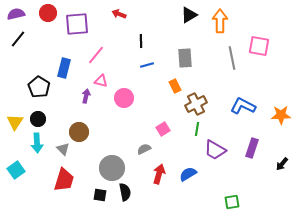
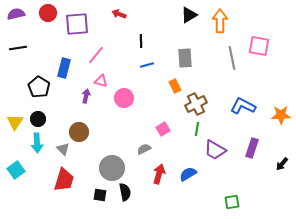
black line at (18, 39): moved 9 px down; rotated 42 degrees clockwise
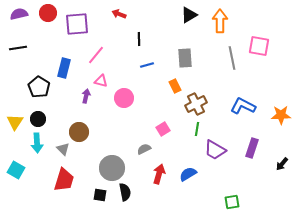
purple semicircle at (16, 14): moved 3 px right
black line at (141, 41): moved 2 px left, 2 px up
cyan square at (16, 170): rotated 24 degrees counterclockwise
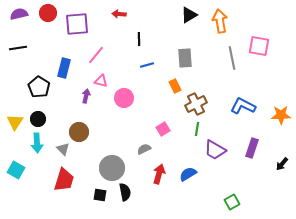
red arrow at (119, 14): rotated 16 degrees counterclockwise
orange arrow at (220, 21): rotated 10 degrees counterclockwise
green square at (232, 202): rotated 21 degrees counterclockwise
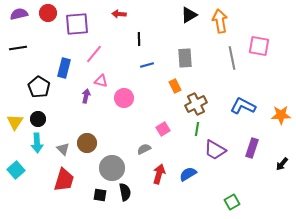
pink line at (96, 55): moved 2 px left, 1 px up
brown circle at (79, 132): moved 8 px right, 11 px down
cyan square at (16, 170): rotated 18 degrees clockwise
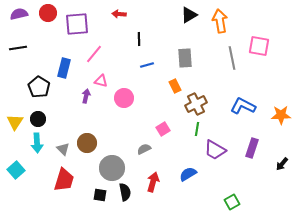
red arrow at (159, 174): moved 6 px left, 8 px down
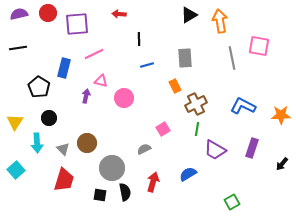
pink line at (94, 54): rotated 24 degrees clockwise
black circle at (38, 119): moved 11 px right, 1 px up
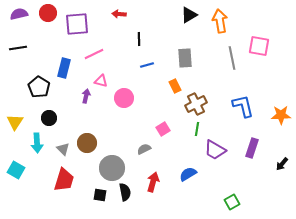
blue L-shape at (243, 106): rotated 50 degrees clockwise
cyan square at (16, 170): rotated 18 degrees counterclockwise
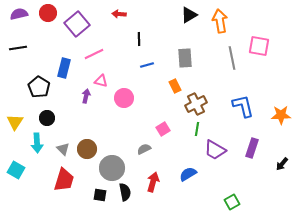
purple square at (77, 24): rotated 35 degrees counterclockwise
black circle at (49, 118): moved 2 px left
brown circle at (87, 143): moved 6 px down
